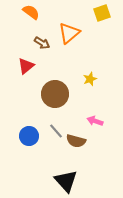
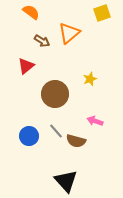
brown arrow: moved 2 px up
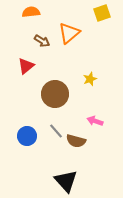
orange semicircle: rotated 42 degrees counterclockwise
blue circle: moved 2 px left
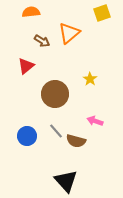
yellow star: rotated 16 degrees counterclockwise
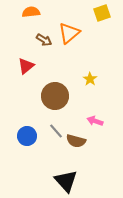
brown arrow: moved 2 px right, 1 px up
brown circle: moved 2 px down
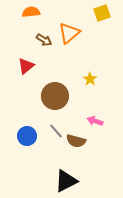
black triangle: rotated 45 degrees clockwise
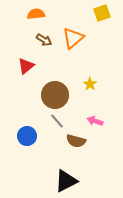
orange semicircle: moved 5 px right, 2 px down
orange triangle: moved 4 px right, 5 px down
yellow star: moved 5 px down
brown circle: moved 1 px up
gray line: moved 1 px right, 10 px up
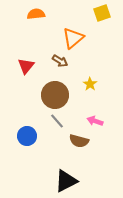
brown arrow: moved 16 px right, 21 px down
red triangle: rotated 12 degrees counterclockwise
brown semicircle: moved 3 px right
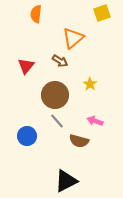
orange semicircle: rotated 78 degrees counterclockwise
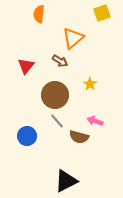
orange semicircle: moved 3 px right
brown semicircle: moved 4 px up
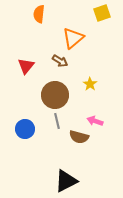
gray line: rotated 28 degrees clockwise
blue circle: moved 2 px left, 7 px up
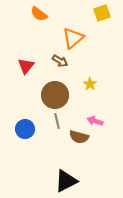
orange semicircle: rotated 60 degrees counterclockwise
